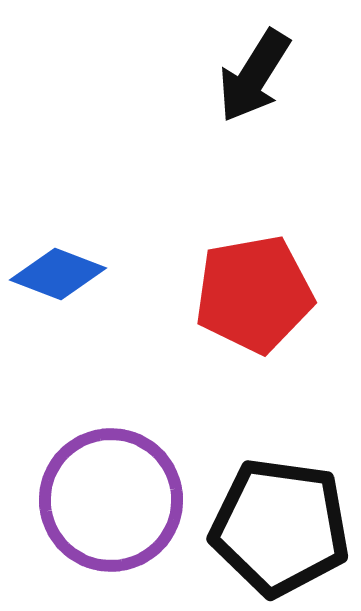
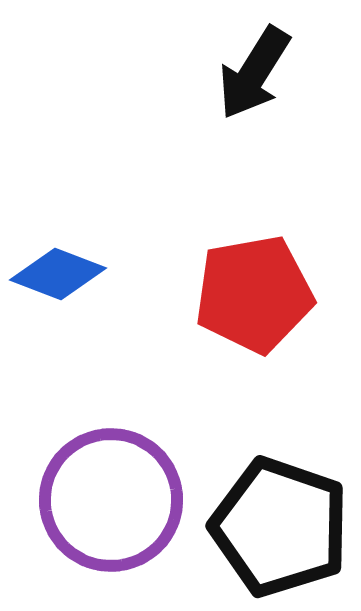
black arrow: moved 3 px up
black pentagon: rotated 11 degrees clockwise
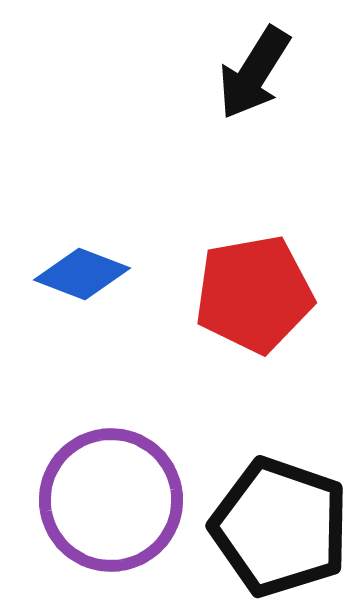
blue diamond: moved 24 px right
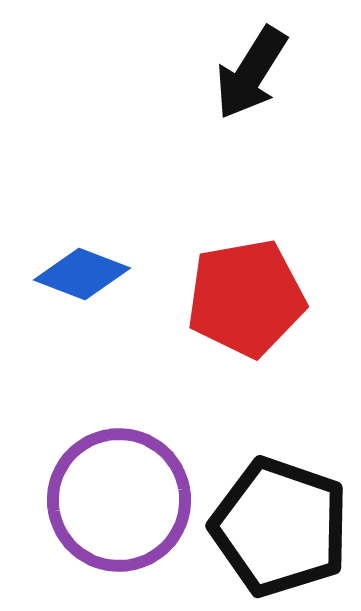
black arrow: moved 3 px left
red pentagon: moved 8 px left, 4 px down
purple circle: moved 8 px right
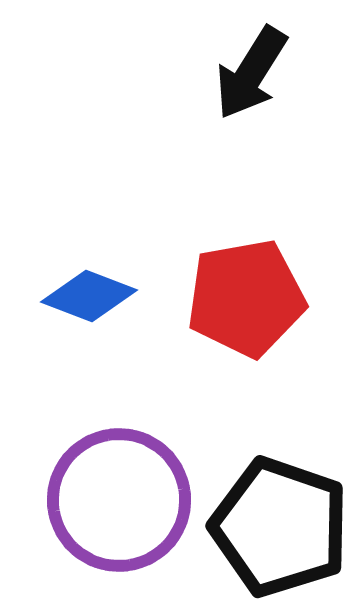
blue diamond: moved 7 px right, 22 px down
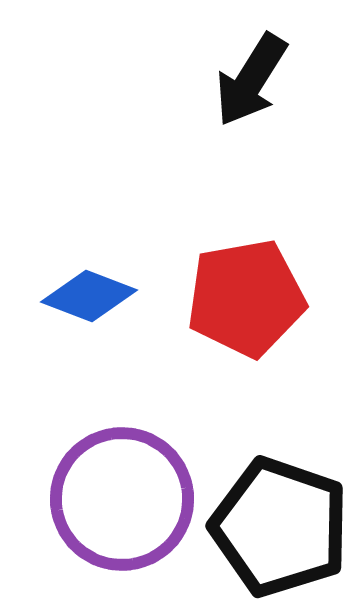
black arrow: moved 7 px down
purple circle: moved 3 px right, 1 px up
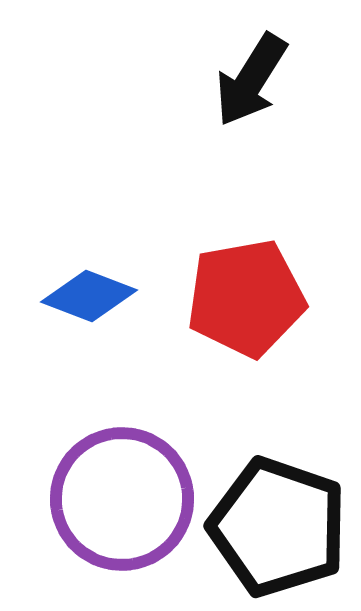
black pentagon: moved 2 px left
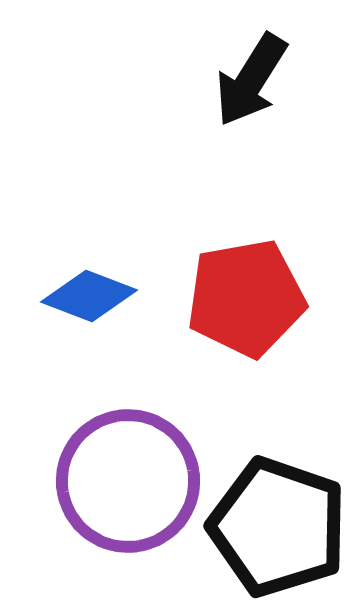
purple circle: moved 6 px right, 18 px up
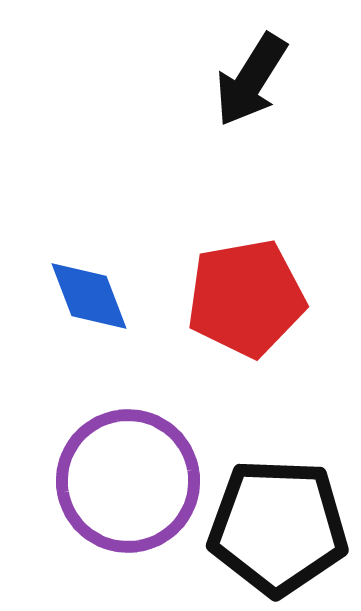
blue diamond: rotated 48 degrees clockwise
black pentagon: rotated 17 degrees counterclockwise
